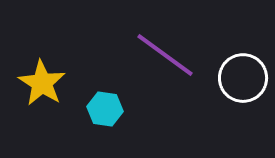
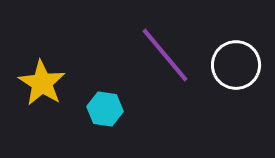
purple line: rotated 14 degrees clockwise
white circle: moved 7 px left, 13 px up
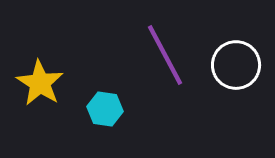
purple line: rotated 12 degrees clockwise
yellow star: moved 2 px left
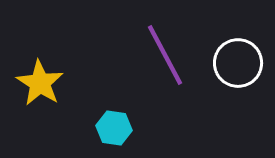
white circle: moved 2 px right, 2 px up
cyan hexagon: moved 9 px right, 19 px down
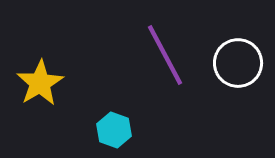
yellow star: rotated 9 degrees clockwise
cyan hexagon: moved 2 px down; rotated 12 degrees clockwise
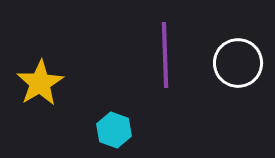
purple line: rotated 26 degrees clockwise
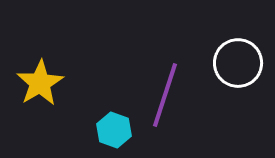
purple line: moved 40 px down; rotated 20 degrees clockwise
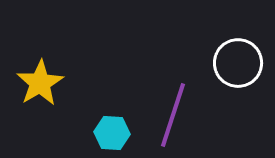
purple line: moved 8 px right, 20 px down
cyan hexagon: moved 2 px left, 3 px down; rotated 16 degrees counterclockwise
